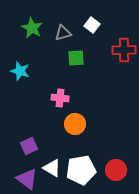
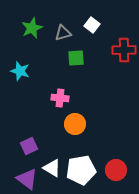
green star: rotated 20 degrees clockwise
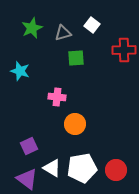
pink cross: moved 3 px left, 1 px up
white pentagon: moved 1 px right, 2 px up
